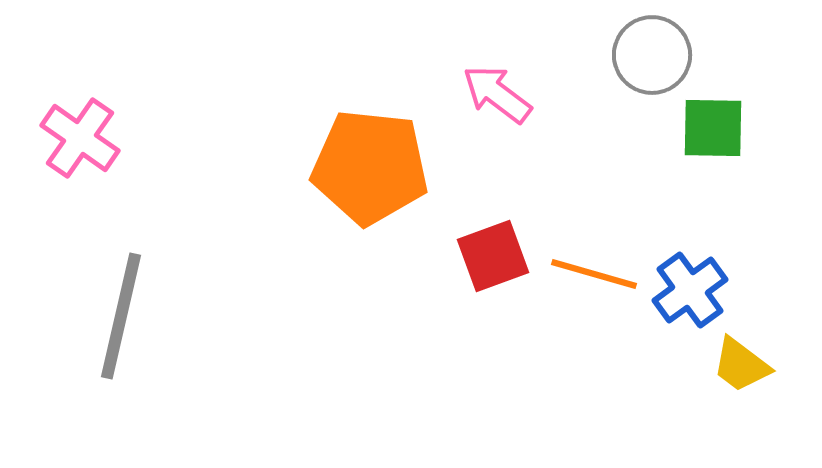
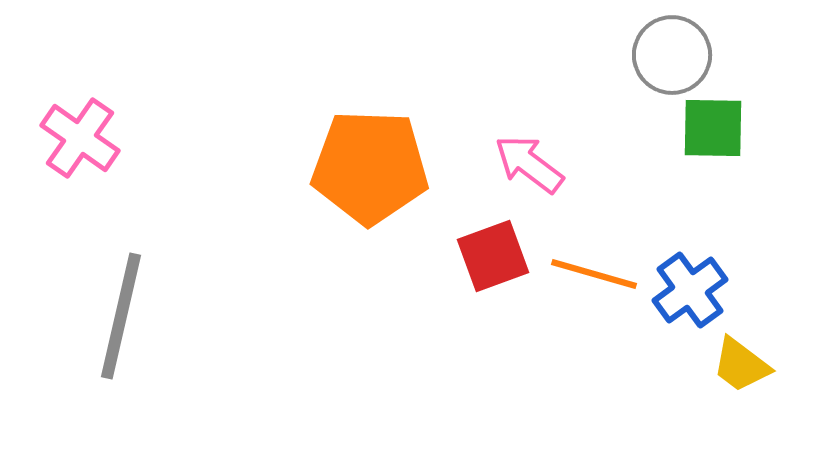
gray circle: moved 20 px right
pink arrow: moved 32 px right, 70 px down
orange pentagon: rotated 4 degrees counterclockwise
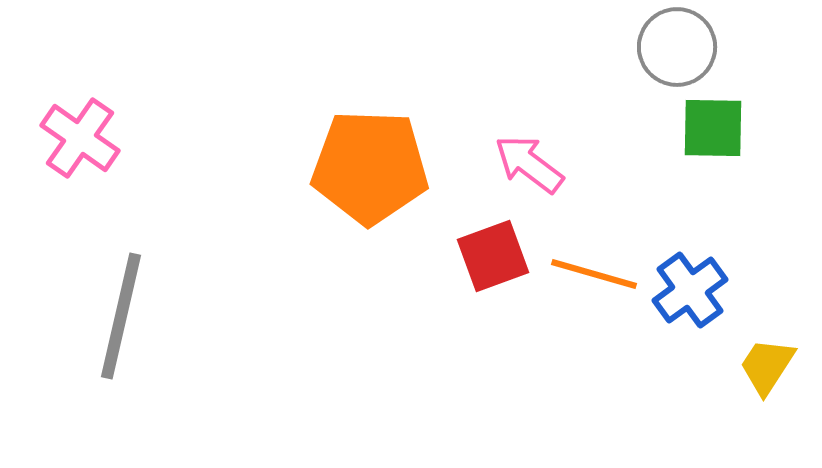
gray circle: moved 5 px right, 8 px up
yellow trapezoid: moved 26 px right, 1 px down; rotated 86 degrees clockwise
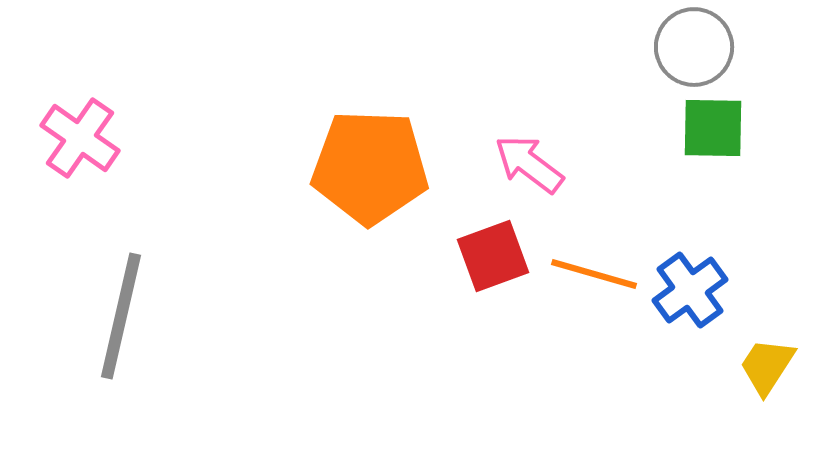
gray circle: moved 17 px right
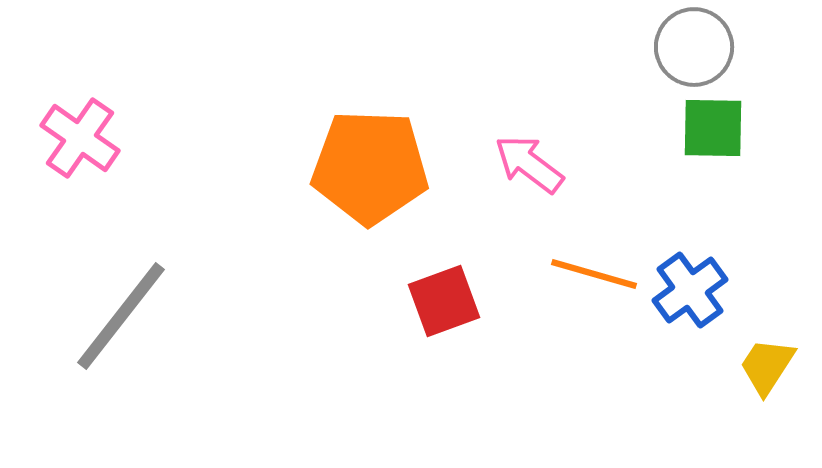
red square: moved 49 px left, 45 px down
gray line: rotated 25 degrees clockwise
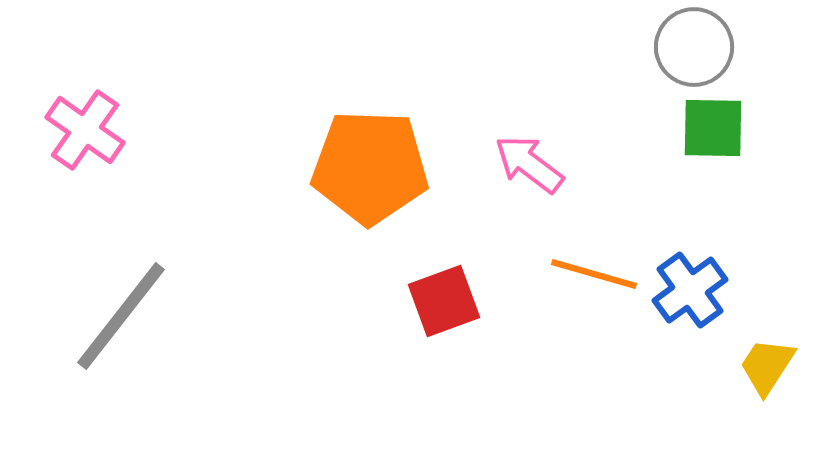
pink cross: moved 5 px right, 8 px up
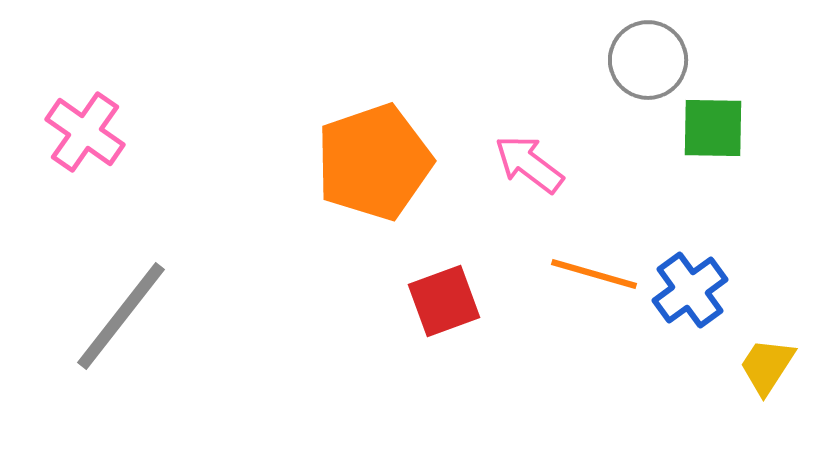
gray circle: moved 46 px left, 13 px down
pink cross: moved 2 px down
orange pentagon: moved 4 px right, 5 px up; rotated 21 degrees counterclockwise
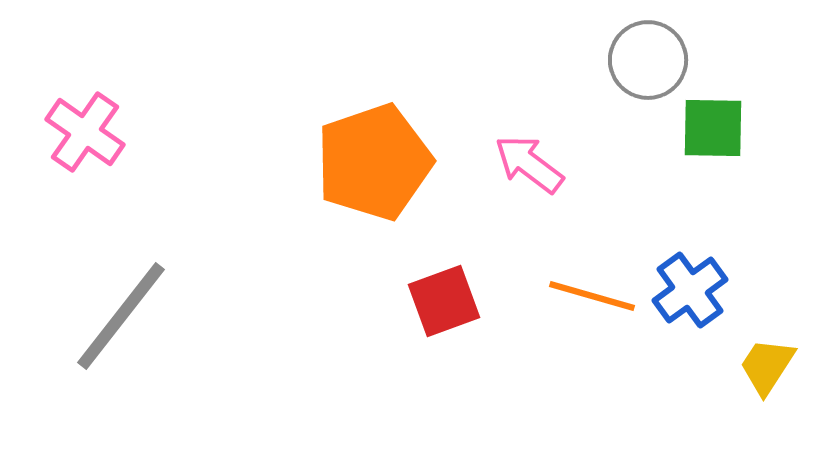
orange line: moved 2 px left, 22 px down
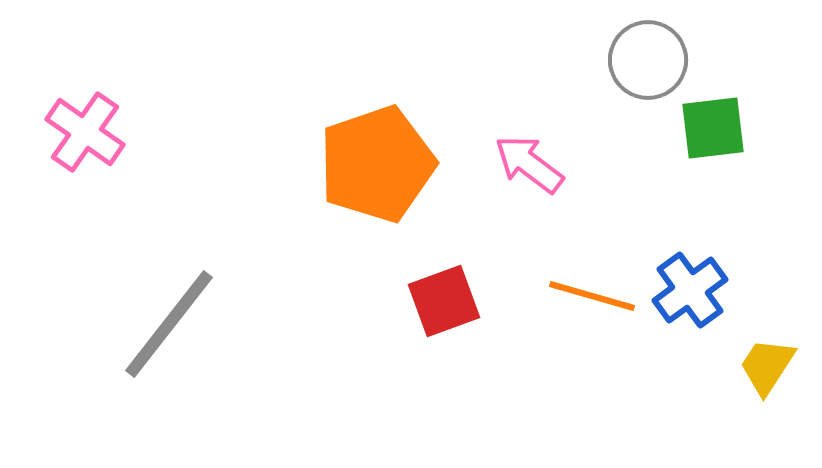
green square: rotated 8 degrees counterclockwise
orange pentagon: moved 3 px right, 2 px down
gray line: moved 48 px right, 8 px down
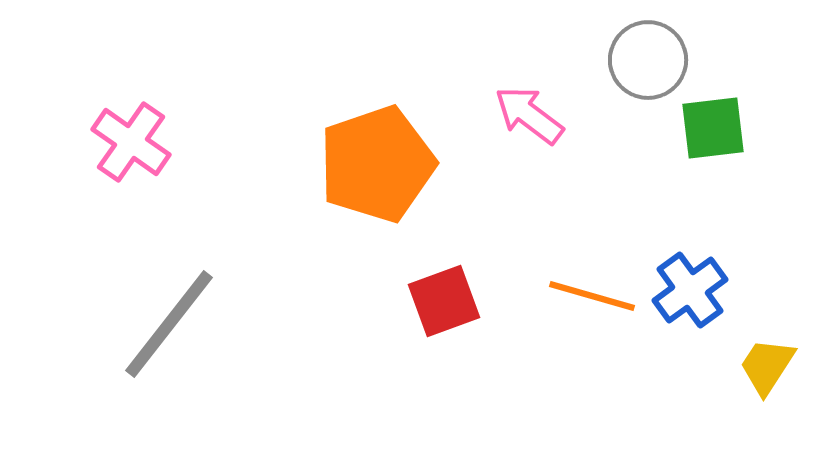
pink cross: moved 46 px right, 10 px down
pink arrow: moved 49 px up
